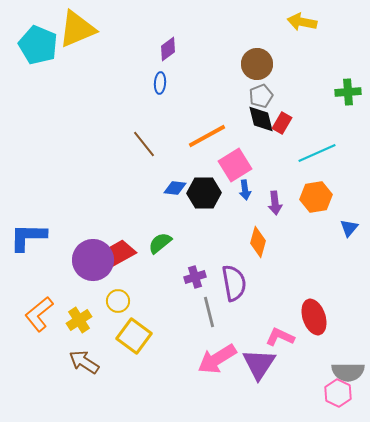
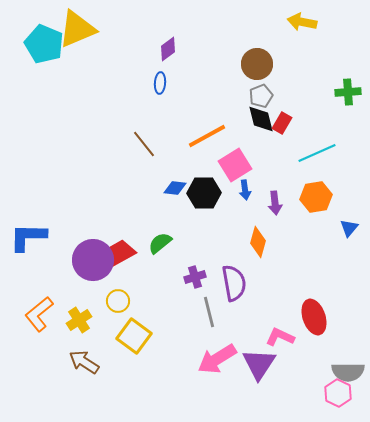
cyan pentagon: moved 6 px right, 1 px up
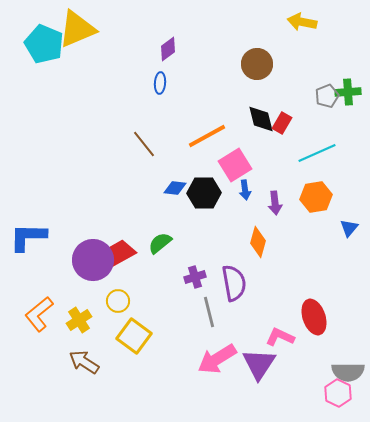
gray pentagon: moved 66 px right
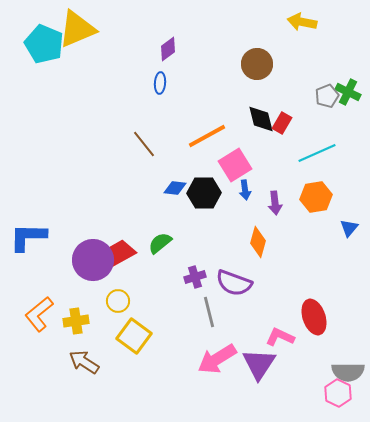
green cross: rotated 30 degrees clockwise
purple semicircle: rotated 120 degrees clockwise
yellow cross: moved 3 px left, 1 px down; rotated 25 degrees clockwise
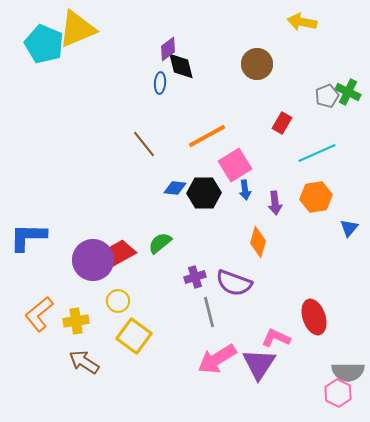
black diamond: moved 80 px left, 53 px up
pink L-shape: moved 4 px left, 1 px down
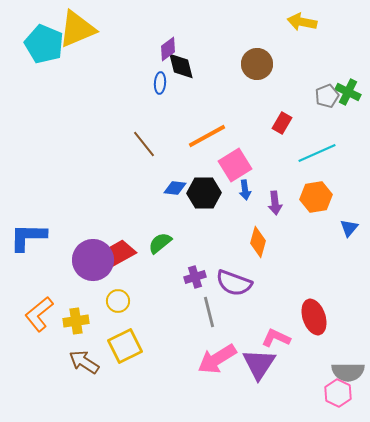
yellow square: moved 9 px left, 10 px down; rotated 28 degrees clockwise
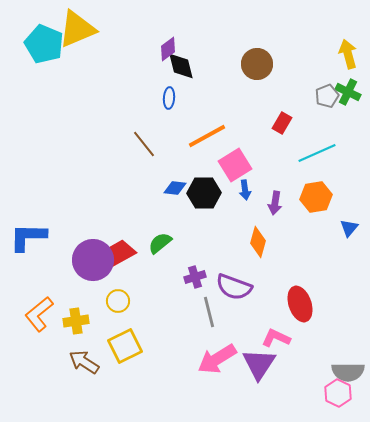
yellow arrow: moved 46 px right, 32 px down; rotated 64 degrees clockwise
blue ellipse: moved 9 px right, 15 px down
purple arrow: rotated 15 degrees clockwise
purple semicircle: moved 4 px down
red ellipse: moved 14 px left, 13 px up
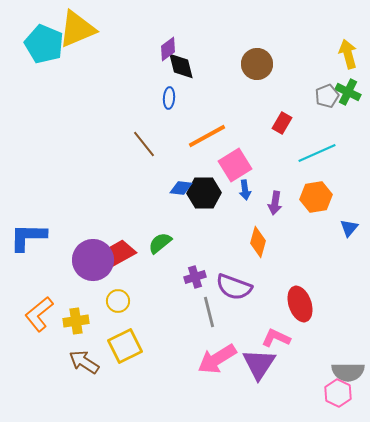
blue diamond: moved 6 px right
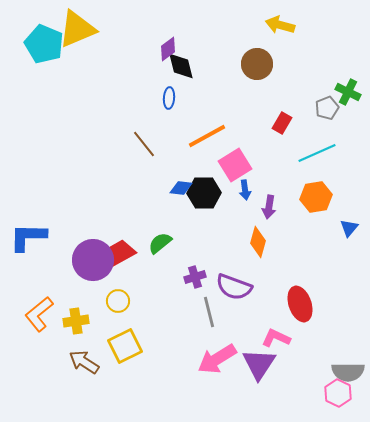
yellow arrow: moved 68 px left, 29 px up; rotated 60 degrees counterclockwise
gray pentagon: moved 12 px down
purple arrow: moved 6 px left, 4 px down
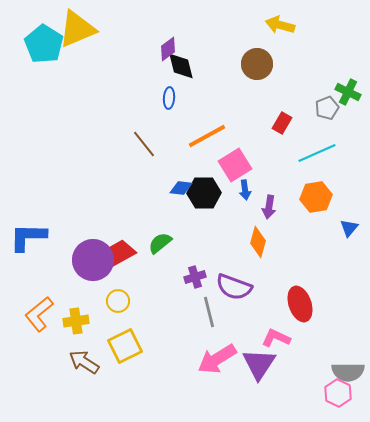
cyan pentagon: rotated 9 degrees clockwise
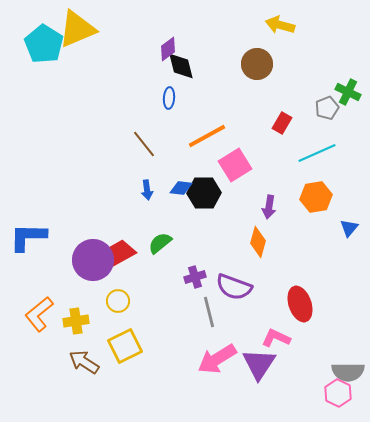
blue arrow: moved 98 px left
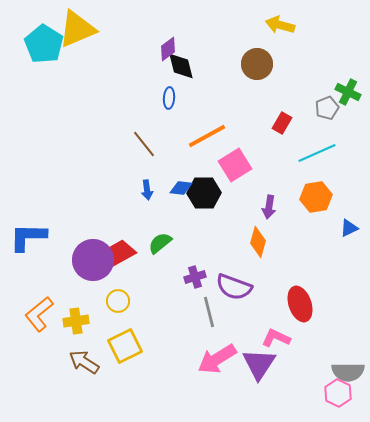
blue triangle: rotated 24 degrees clockwise
